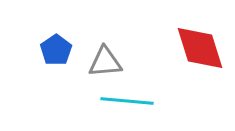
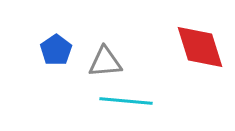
red diamond: moved 1 px up
cyan line: moved 1 px left
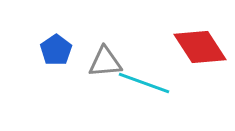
red diamond: rotated 16 degrees counterclockwise
cyan line: moved 18 px right, 18 px up; rotated 15 degrees clockwise
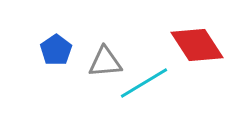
red diamond: moved 3 px left, 2 px up
cyan line: rotated 51 degrees counterclockwise
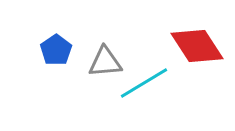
red diamond: moved 1 px down
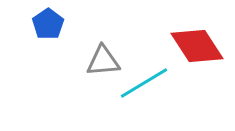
blue pentagon: moved 8 px left, 26 px up
gray triangle: moved 2 px left, 1 px up
